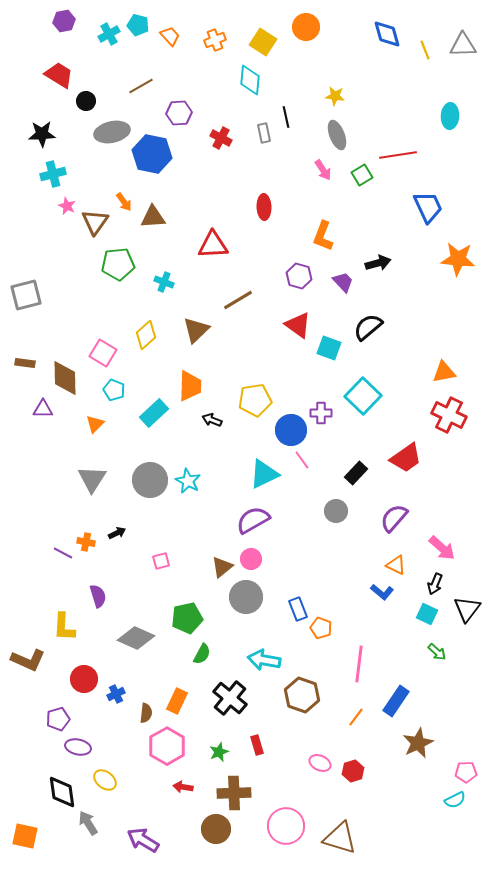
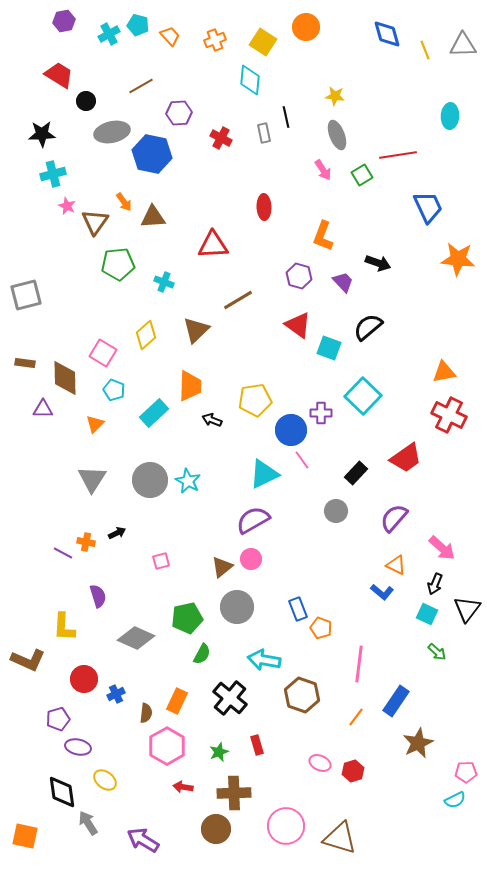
black arrow at (378, 263): rotated 35 degrees clockwise
gray circle at (246, 597): moved 9 px left, 10 px down
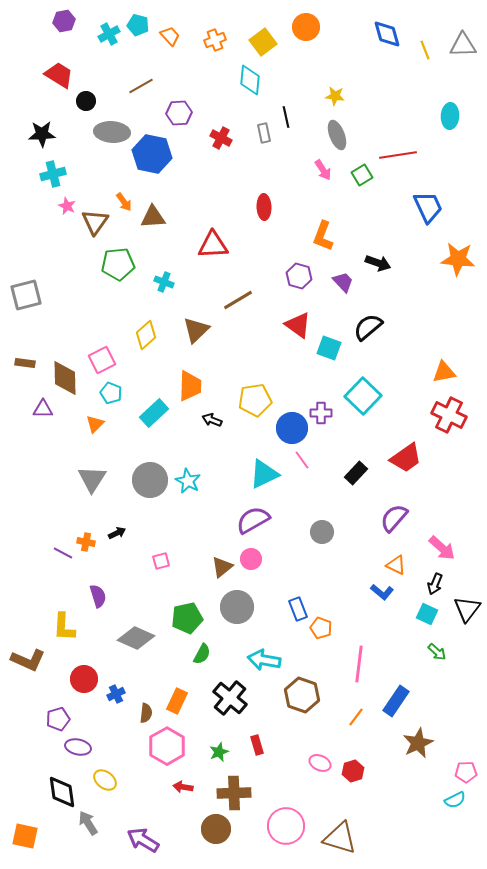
yellow square at (263, 42): rotated 20 degrees clockwise
gray ellipse at (112, 132): rotated 16 degrees clockwise
pink square at (103, 353): moved 1 px left, 7 px down; rotated 32 degrees clockwise
cyan pentagon at (114, 390): moved 3 px left, 3 px down
blue circle at (291, 430): moved 1 px right, 2 px up
gray circle at (336, 511): moved 14 px left, 21 px down
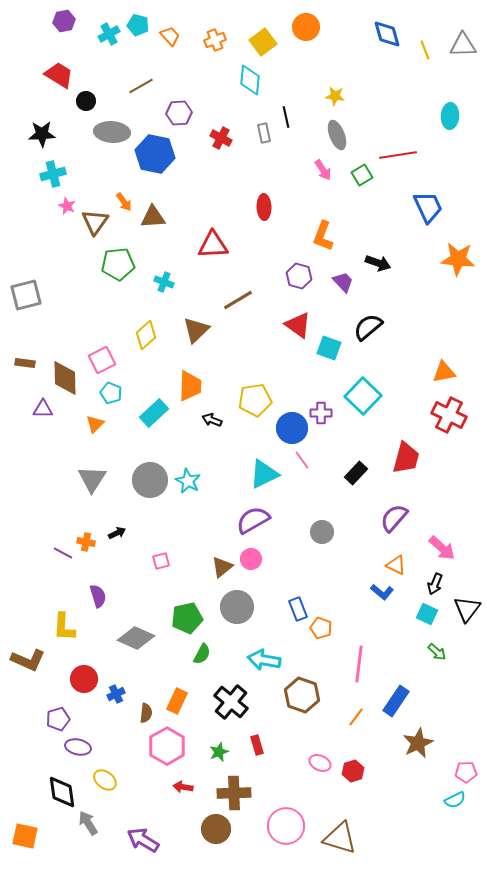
blue hexagon at (152, 154): moved 3 px right
red trapezoid at (406, 458): rotated 40 degrees counterclockwise
black cross at (230, 698): moved 1 px right, 4 px down
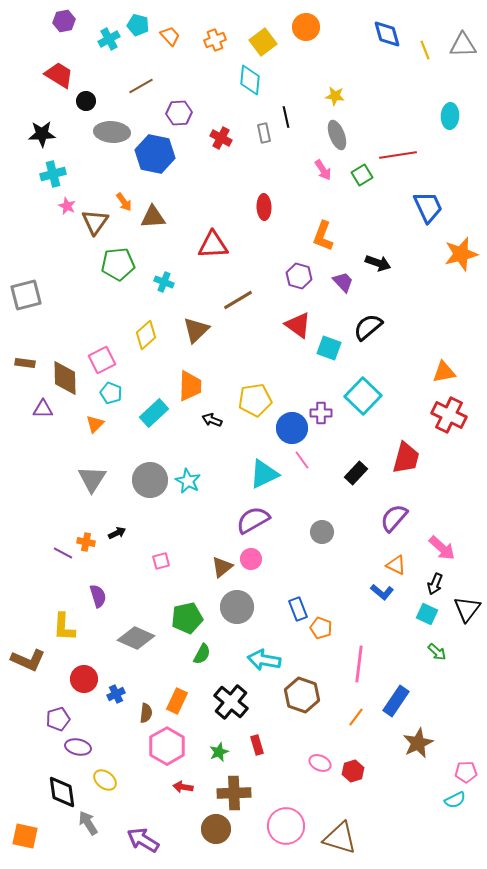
cyan cross at (109, 34): moved 5 px down
orange star at (458, 259): moved 3 px right, 5 px up; rotated 20 degrees counterclockwise
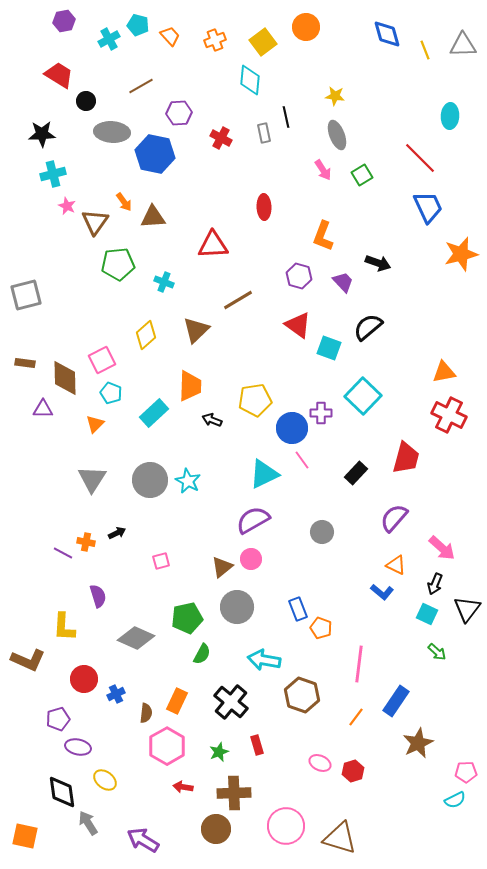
red line at (398, 155): moved 22 px right, 3 px down; rotated 54 degrees clockwise
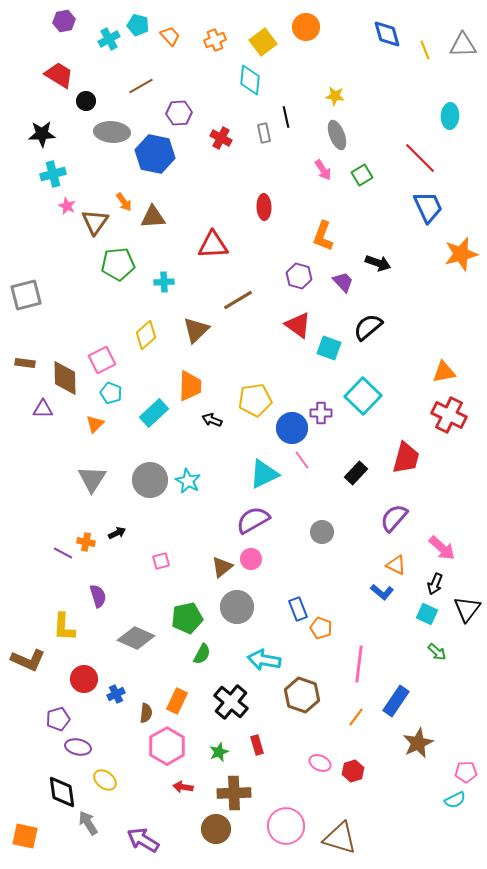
cyan cross at (164, 282): rotated 24 degrees counterclockwise
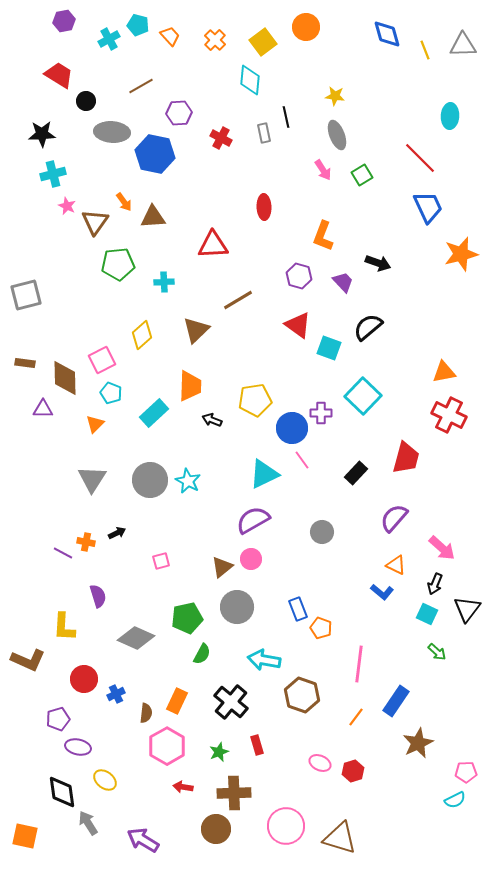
orange cross at (215, 40): rotated 25 degrees counterclockwise
yellow diamond at (146, 335): moved 4 px left
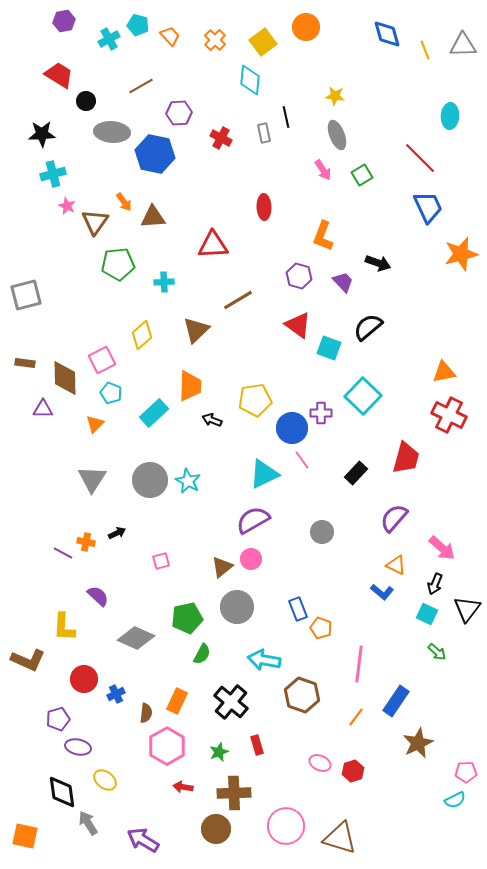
purple semicircle at (98, 596): rotated 30 degrees counterclockwise
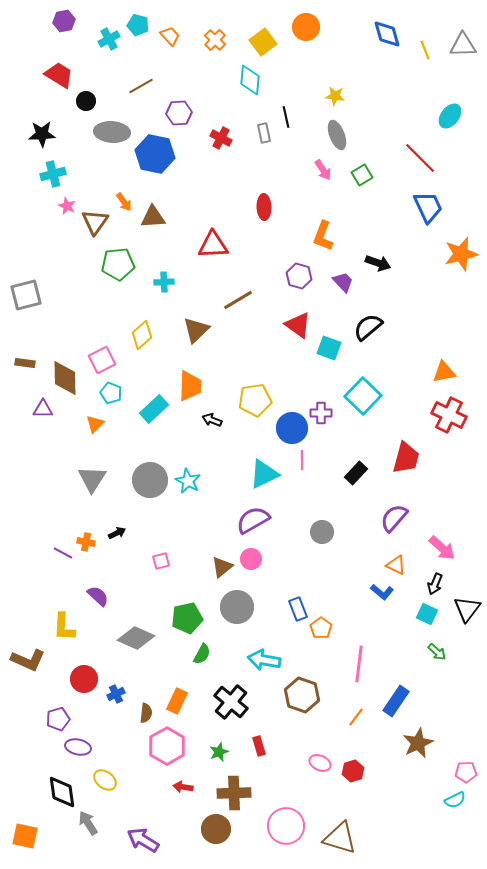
cyan ellipse at (450, 116): rotated 35 degrees clockwise
cyan rectangle at (154, 413): moved 4 px up
pink line at (302, 460): rotated 36 degrees clockwise
orange pentagon at (321, 628): rotated 15 degrees clockwise
red rectangle at (257, 745): moved 2 px right, 1 px down
